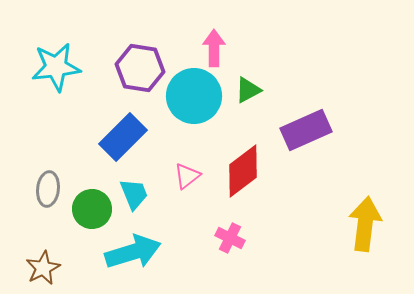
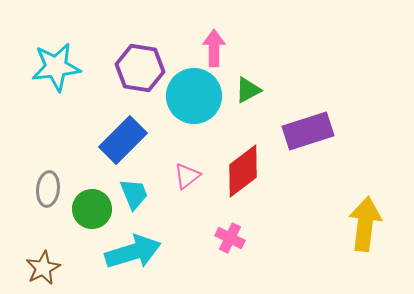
purple rectangle: moved 2 px right, 1 px down; rotated 6 degrees clockwise
blue rectangle: moved 3 px down
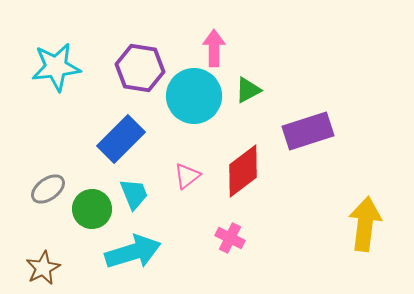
blue rectangle: moved 2 px left, 1 px up
gray ellipse: rotated 48 degrees clockwise
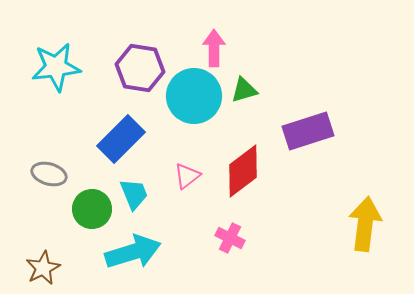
green triangle: moved 4 px left; rotated 12 degrees clockwise
gray ellipse: moved 1 px right, 15 px up; rotated 52 degrees clockwise
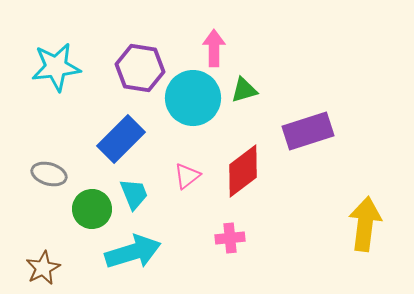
cyan circle: moved 1 px left, 2 px down
pink cross: rotated 32 degrees counterclockwise
